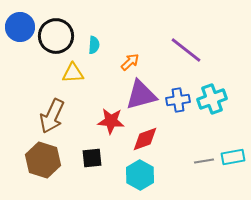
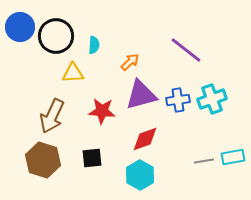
red star: moved 9 px left, 10 px up
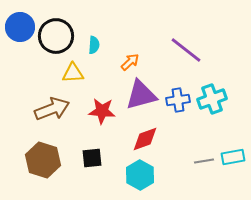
brown arrow: moved 7 px up; rotated 136 degrees counterclockwise
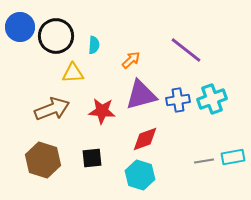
orange arrow: moved 1 px right, 2 px up
cyan hexagon: rotated 12 degrees counterclockwise
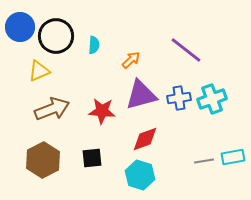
yellow triangle: moved 34 px left, 2 px up; rotated 20 degrees counterclockwise
blue cross: moved 1 px right, 2 px up
brown hexagon: rotated 16 degrees clockwise
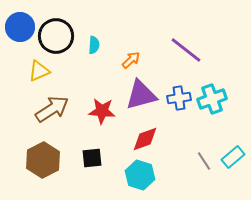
brown arrow: rotated 12 degrees counterclockwise
cyan rectangle: rotated 30 degrees counterclockwise
gray line: rotated 66 degrees clockwise
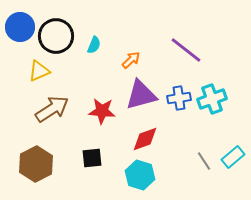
cyan semicircle: rotated 18 degrees clockwise
brown hexagon: moved 7 px left, 4 px down
